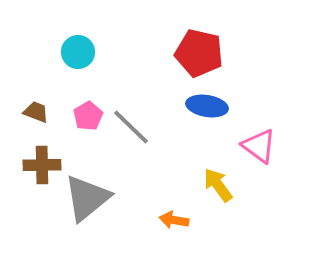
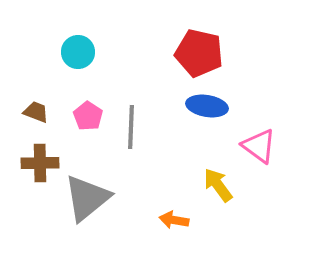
pink pentagon: rotated 8 degrees counterclockwise
gray line: rotated 48 degrees clockwise
brown cross: moved 2 px left, 2 px up
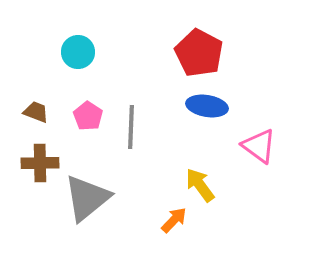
red pentagon: rotated 15 degrees clockwise
yellow arrow: moved 18 px left
orange arrow: rotated 124 degrees clockwise
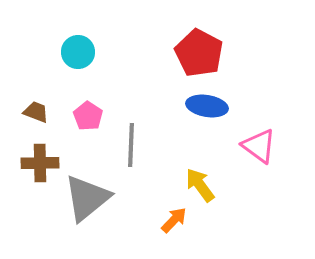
gray line: moved 18 px down
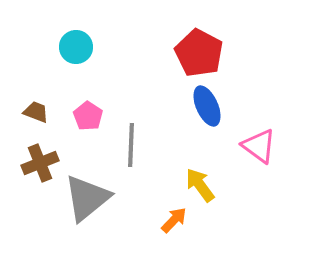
cyan circle: moved 2 px left, 5 px up
blue ellipse: rotated 57 degrees clockwise
brown cross: rotated 21 degrees counterclockwise
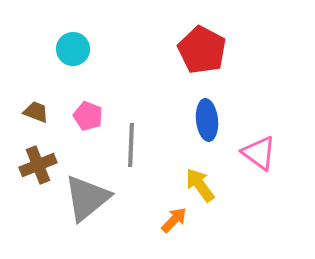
cyan circle: moved 3 px left, 2 px down
red pentagon: moved 3 px right, 3 px up
blue ellipse: moved 14 px down; rotated 18 degrees clockwise
pink pentagon: rotated 12 degrees counterclockwise
pink triangle: moved 7 px down
brown cross: moved 2 px left, 2 px down
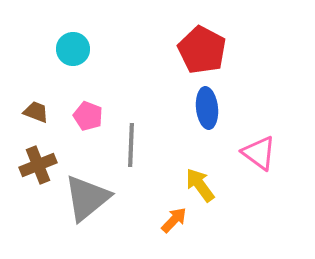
blue ellipse: moved 12 px up
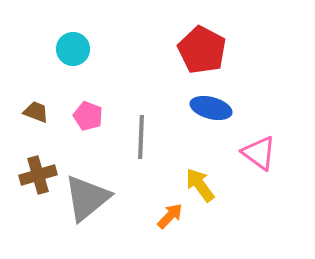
blue ellipse: moved 4 px right; rotated 69 degrees counterclockwise
gray line: moved 10 px right, 8 px up
brown cross: moved 10 px down; rotated 6 degrees clockwise
orange arrow: moved 4 px left, 4 px up
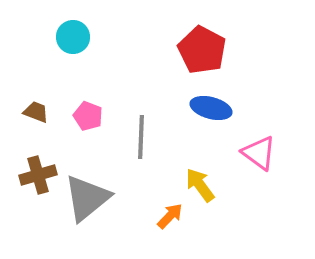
cyan circle: moved 12 px up
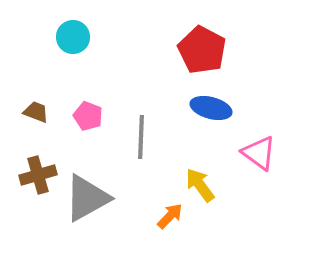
gray triangle: rotated 10 degrees clockwise
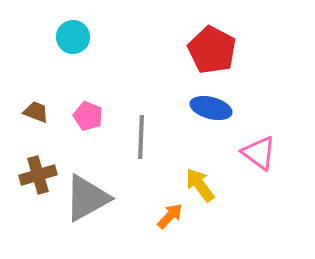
red pentagon: moved 10 px right
